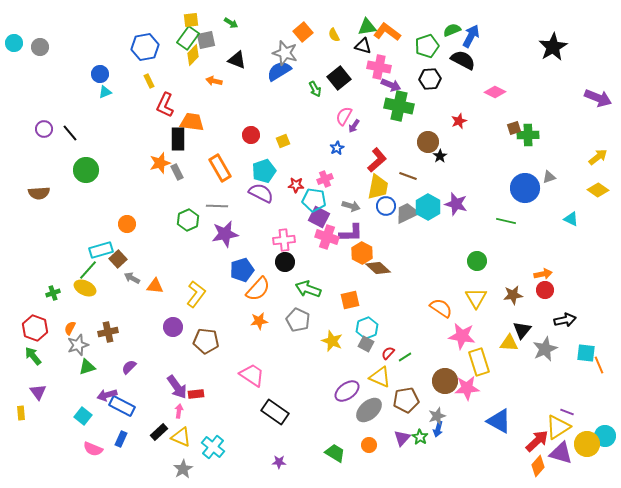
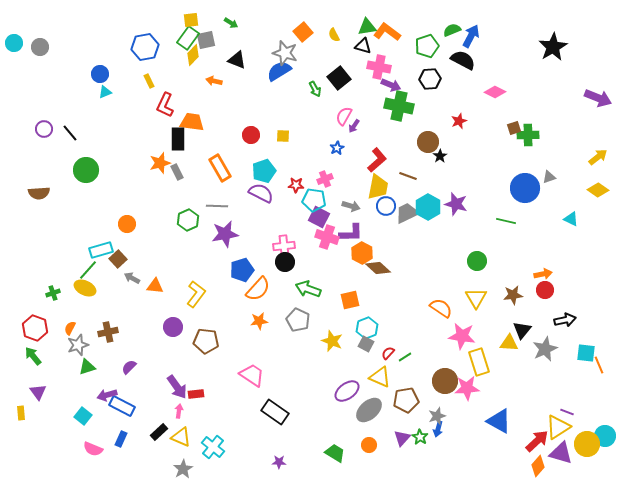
yellow square at (283, 141): moved 5 px up; rotated 24 degrees clockwise
pink cross at (284, 240): moved 6 px down
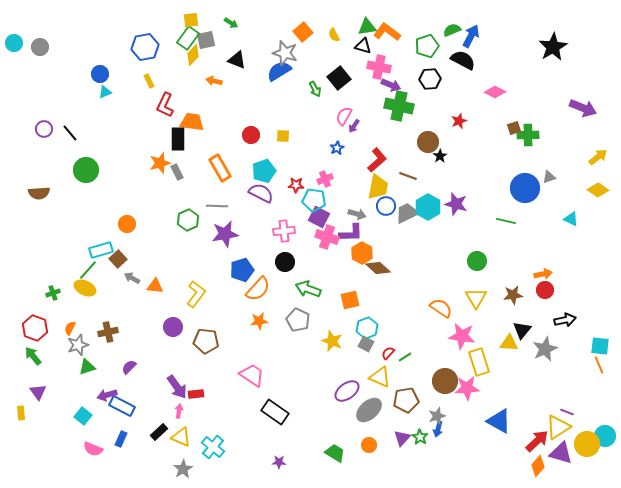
purple arrow at (598, 98): moved 15 px left, 10 px down
gray arrow at (351, 206): moved 6 px right, 8 px down
pink cross at (284, 246): moved 15 px up
cyan square at (586, 353): moved 14 px right, 7 px up
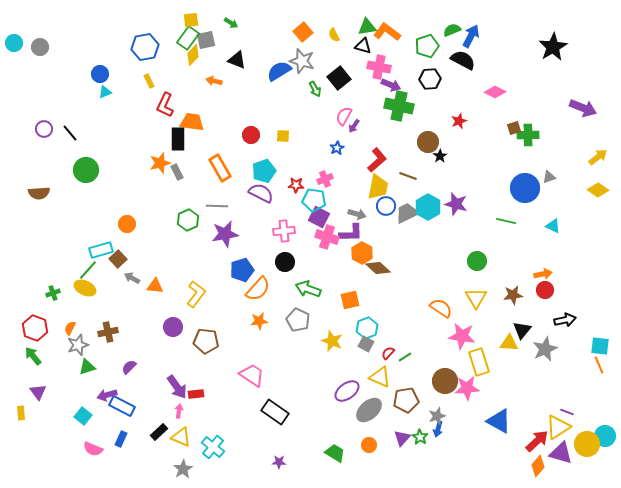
gray star at (285, 53): moved 17 px right, 8 px down
cyan triangle at (571, 219): moved 18 px left, 7 px down
